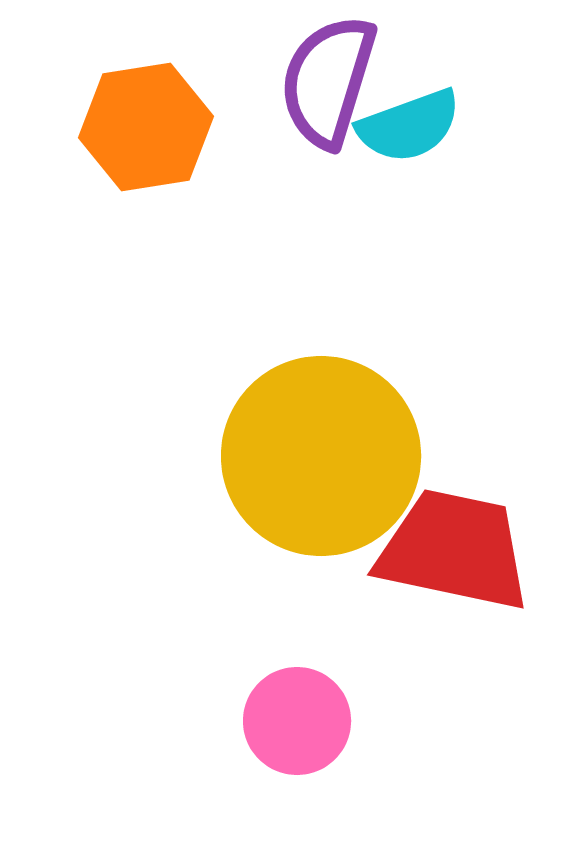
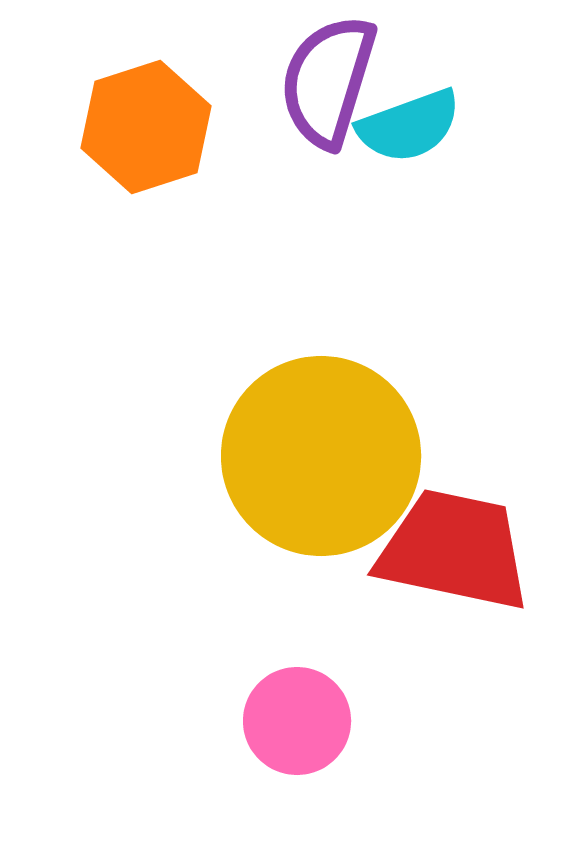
orange hexagon: rotated 9 degrees counterclockwise
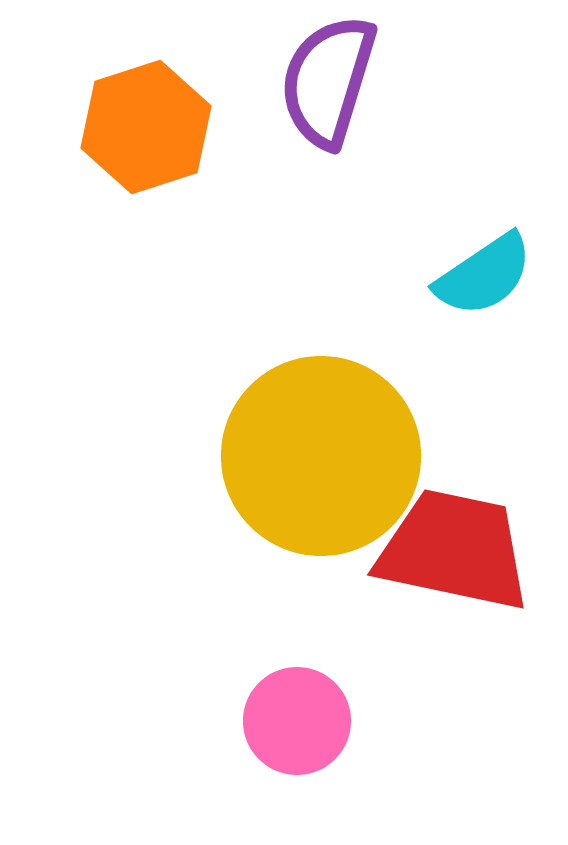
cyan semicircle: moved 75 px right, 149 px down; rotated 14 degrees counterclockwise
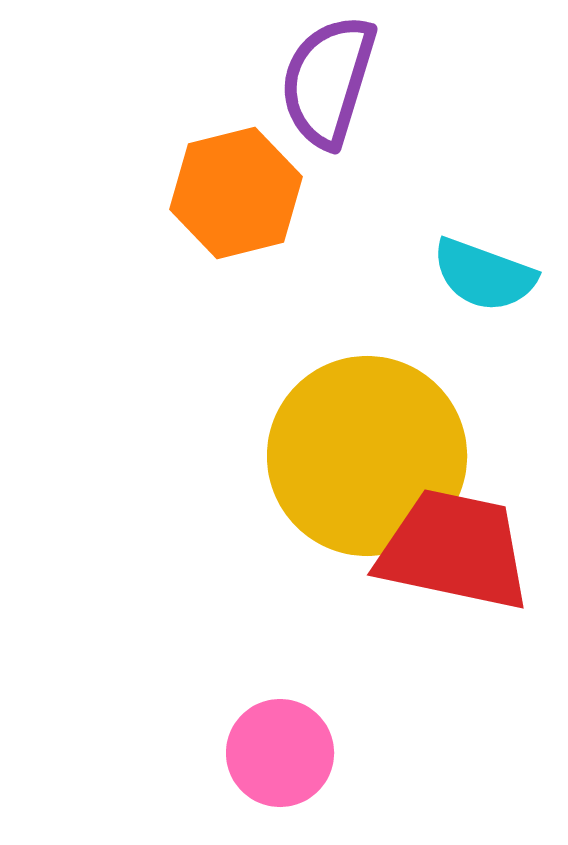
orange hexagon: moved 90 px right, 66 px down; rotated 4 degrees clockwise
cyan semicircle: rotated 54 degrees clockwise
yellow circle: moved 46 px right
pink circle: moved 17 px left, 32 px down
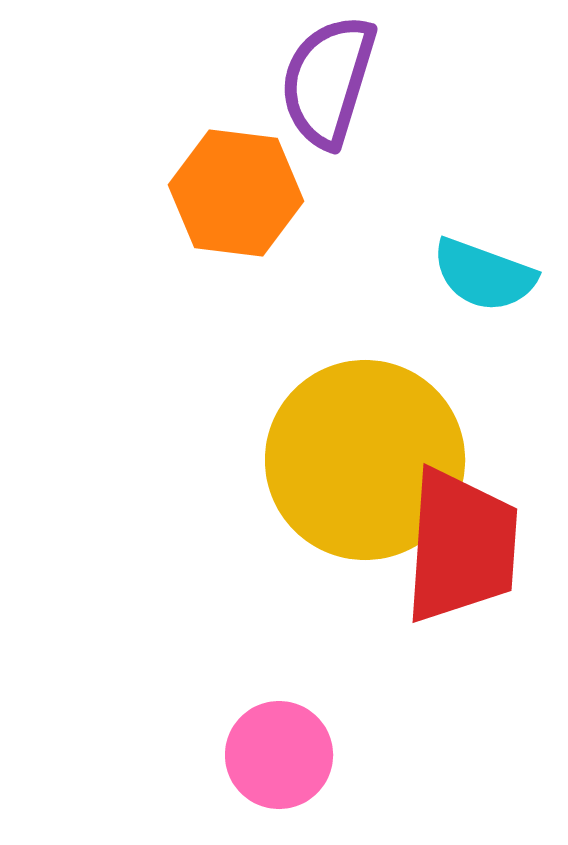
orange hexagon: rotated 21 degrees clockwise
yellow circle: moved 2 px left, 4 px down
red trapezoid: moved 7 px right, 4 px up; rotated 82 degrees clockwise
pink circle: moved 1 px left, 2 px down
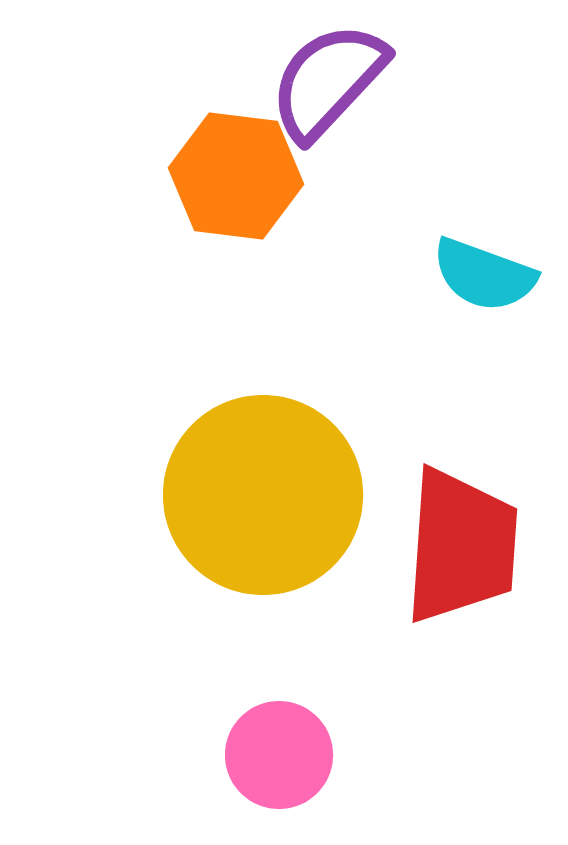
purple semicircle: rotated 26 degrees clockwise
orange hexagon: moved 17 px up
yellow circle: moved 102 px left, 35 px down
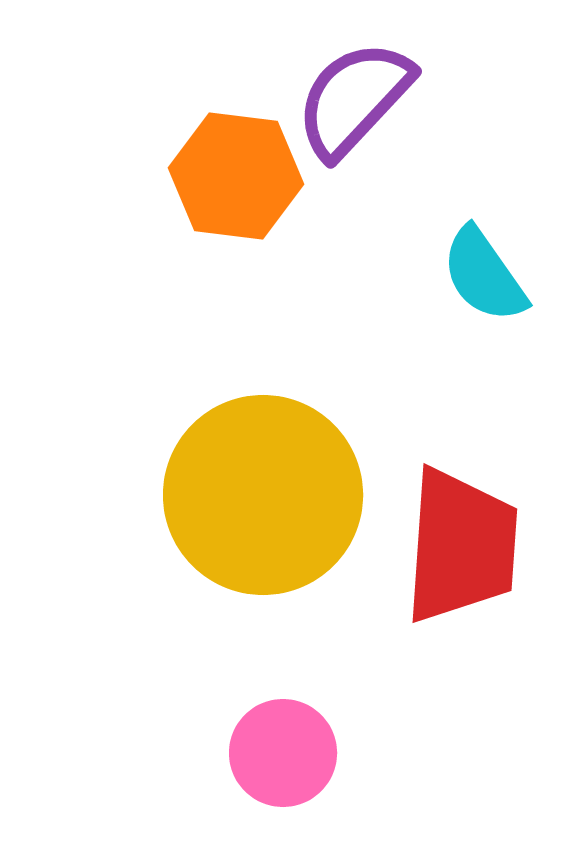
purple semicircle: moved 26 px right, 18 px down
cyan semicircle: rotated 35 degrees clockwise
pink circle: moved 4 px right, 2 px up
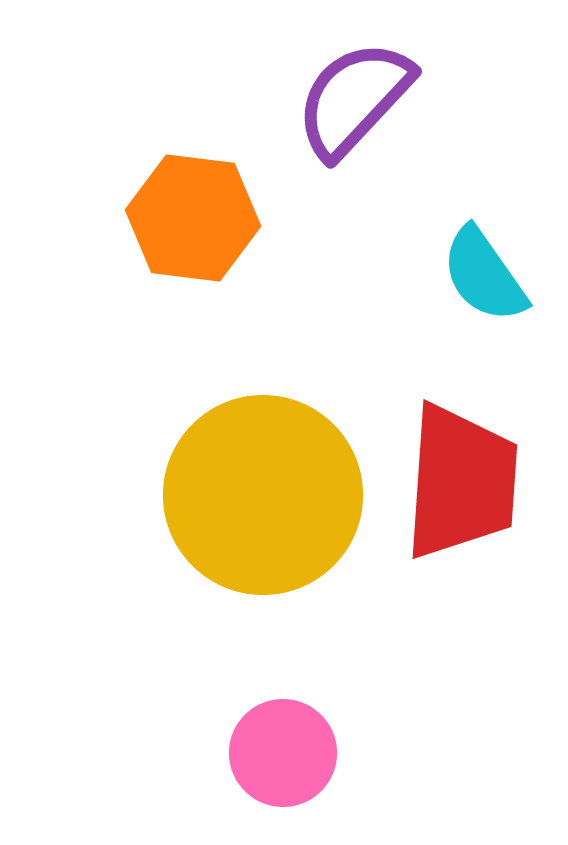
orange hexagon: moved 43 px left, 42 px down
red trapezoid: moved 64 px up
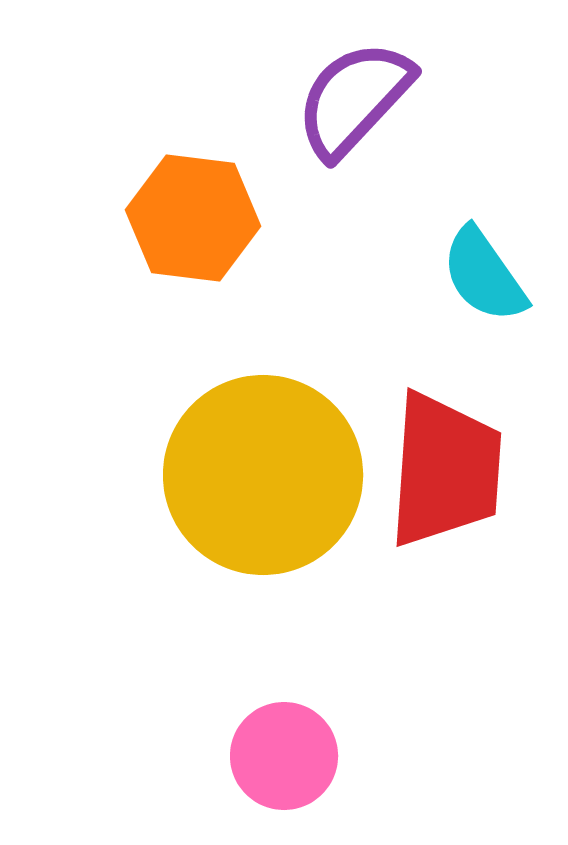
red trapezoid: moved 16 px left, 12 px up
yellow circle: moved 20 px up
pink circle: moved 1 px right, 3 px down
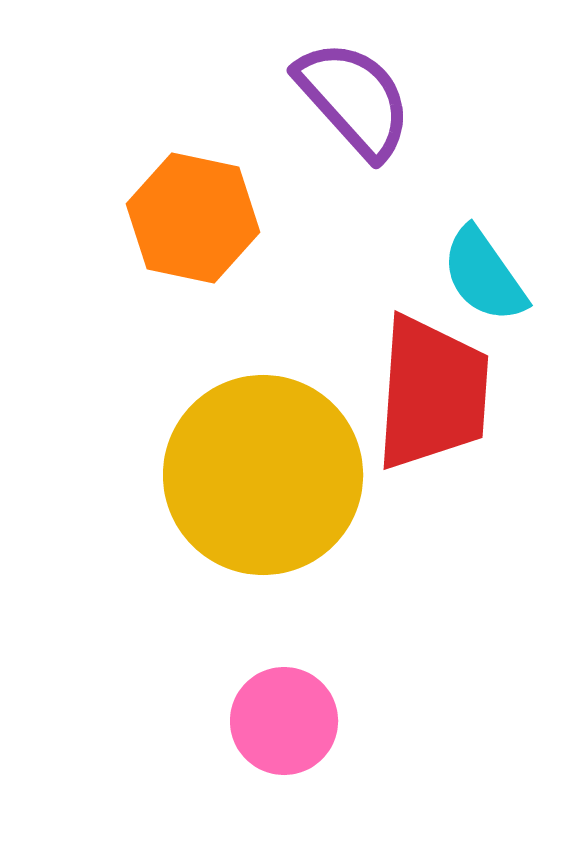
purple semicircle: rotated 95 degrees clockwise
orange hexagon: rotated 5 degrees clockwise
red trapezoid: moved 13 px left, 77 px up
pink circle: moved 35 px up
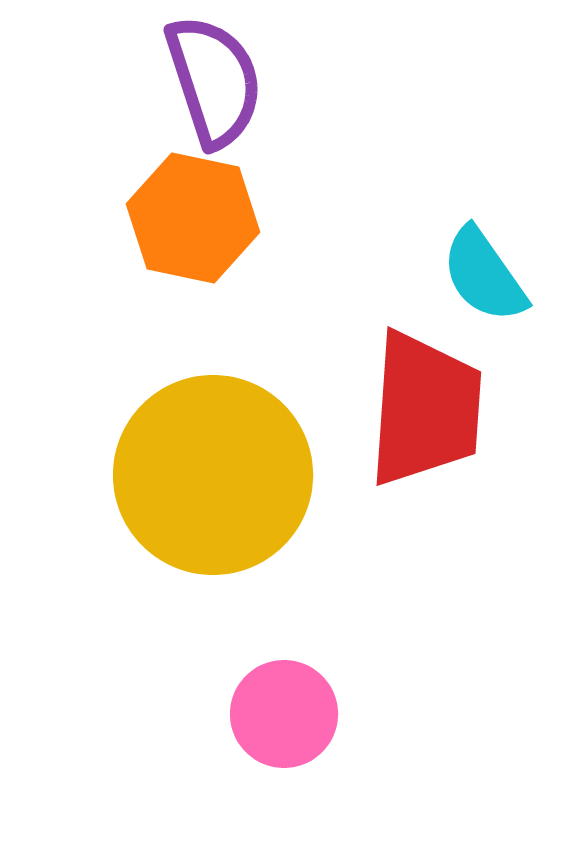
purple semicircle: moved 140 px left, 18 px up; rotated 24 degrees clockwise
red trapezoid: moved 7 px left, 16 px down
yellow circle: moved 50 px left
pink circle: moved 7 px up
